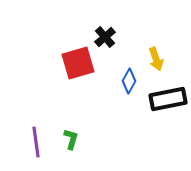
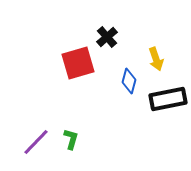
black cross: moved 2 px right
blue diamond: rotated 15 degrees counterclockwise
purple line: rotated 52 degrees clockwise
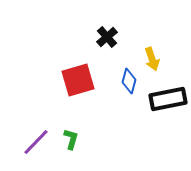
yellow arrow: moved 4 px left
red square: moved 17 px down
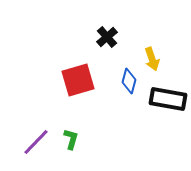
black rectangle: rotated 21 degrees clockwise
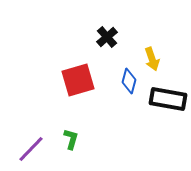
purple line: moved 5 px left, 7 px down
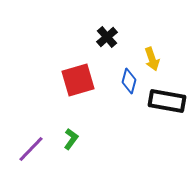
black rectangle: moved 1 px left, 2 px down
green L-shape: rotated 20 degrees clockwise
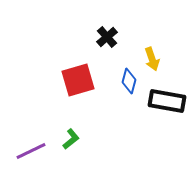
green L-shape: rotated 15 degrees clockwise
purple line: moved 2 px down; rotated 20 degrees clockwise
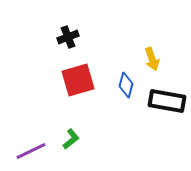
black cross: moved 39 px left; rotated 20 degrees clockwise
blue diamond: moved 3 px left, 4 px down
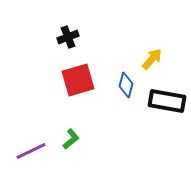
yellow arrow: rotated 120 degrees counterclockwise
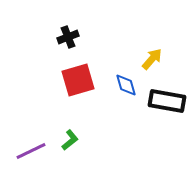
blue diamond: rotated 30 degrees counterclockwise
green L-shape: moved 1 px left, 1 px down
